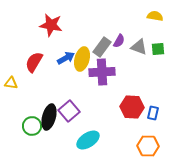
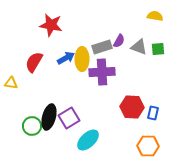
gray rectangle: rotated 36 degrees clockwise
yellow ellipse: rotated 15 degrees counterclockwise
purple square: moved 7 px down; rotated 10 degrees clockwise
cyan ellipse: rotated 10 degrees counterclockwise
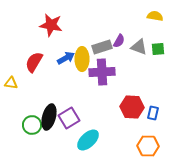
green circle: moved 1 px up
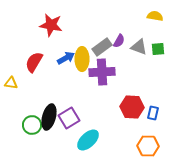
gray rectangle: rotated 18 degrees counterclockwise
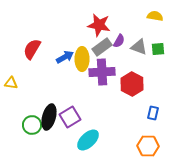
red star: moved 48 px right
blue arrow: moved 1 px left, 1 px up
red semicircle: moved 2 px left, 13 px up
red hexagon: moved 23 px up; rotated 25 degrees clockwise
purple square: moved 1 px right, 1 px up
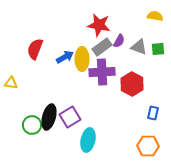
red semicircle: moved 3 px right; rotated 10 degrees counterclockwise
cyan ellipse: rotated 35 degrees counterclockwise
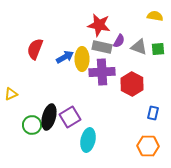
gray rectangle: rotated 48 degrees clockwise
yellow triangle: moved 11 px down; rotated 32 degrees counterclockwise
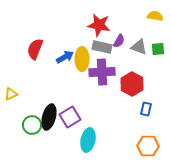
blue rectangle: moved 7 px left, 4 px up
